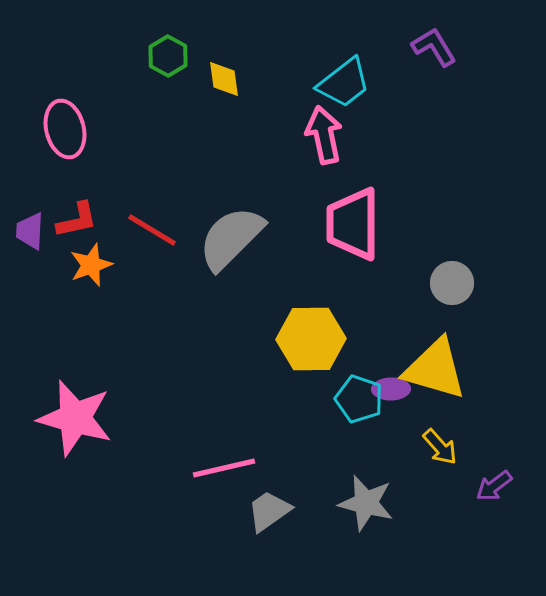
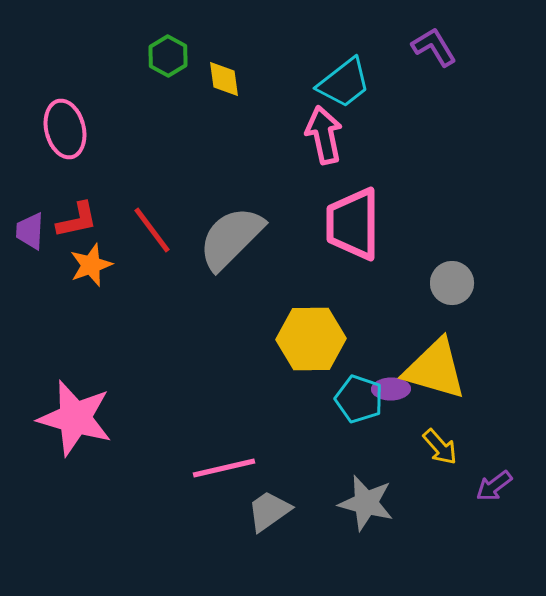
red line: rotated 22 degrees clockwise
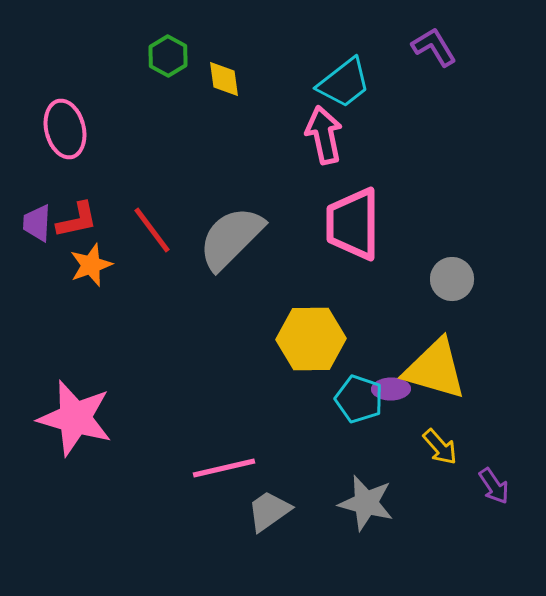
purple trapezoid: moved 7 px right, 8 px up
gray circle: moved 4 px up
purple arrow: rotated 87 degrees counterclockwise
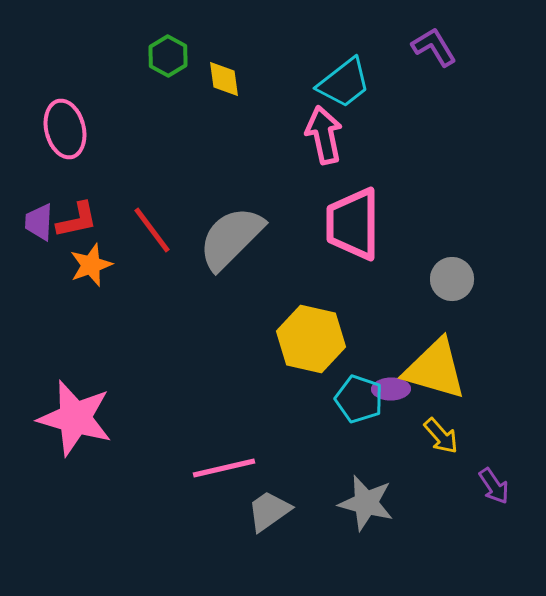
purple trapezoid: moved 2 px right, 1 px up
yellow hexagon: rotated 14 degrees clockwise
yellow arrow: moved 1 px right, 11 px up
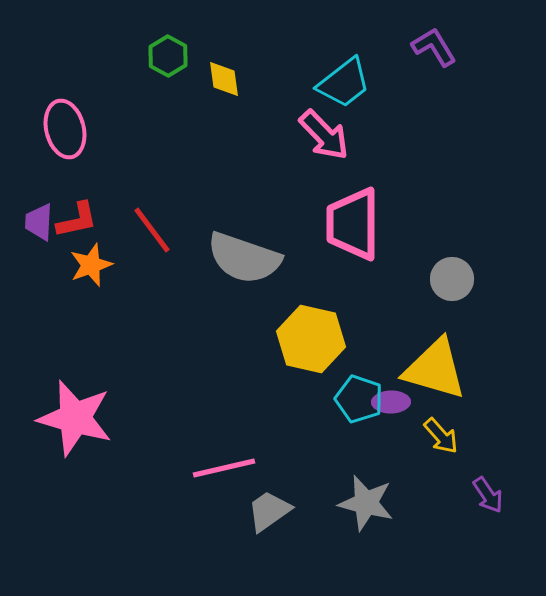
pink arrow: rotated 148 degrees clockwise
gray semicircle: moved 13 px right, 20 px down; rotated 116 degrees counterclockwise
purple ellipse: moved 13 px down
purple arrow: moved 6 px left, 9 px down
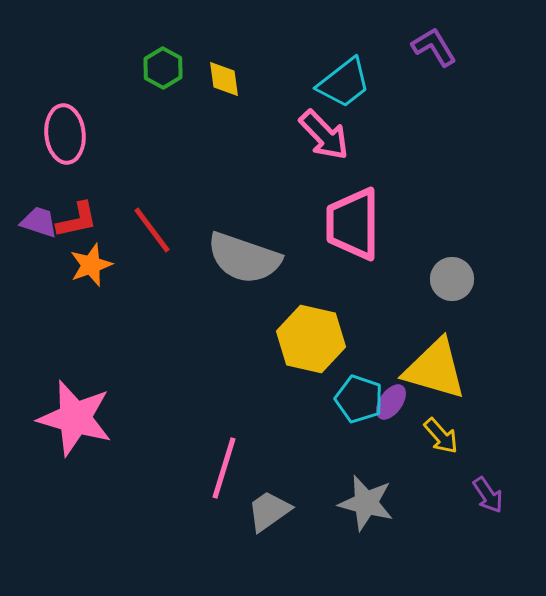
green hexagon: moved 5 px left, 12 px down
pink ellipse: moved 5 px down; rotated 8 degrees clockwise
purple trapezoid: rotated 105 degrees clockwise
purple ellipse: rotated 54 degrees counterclockwise
pink line: rotated 60 degrees counterclockwise
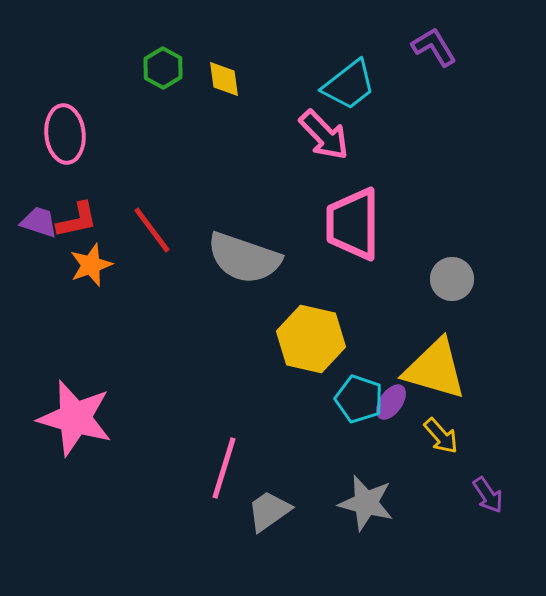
cyan trapezoid: moved 5 px right, 2 px down
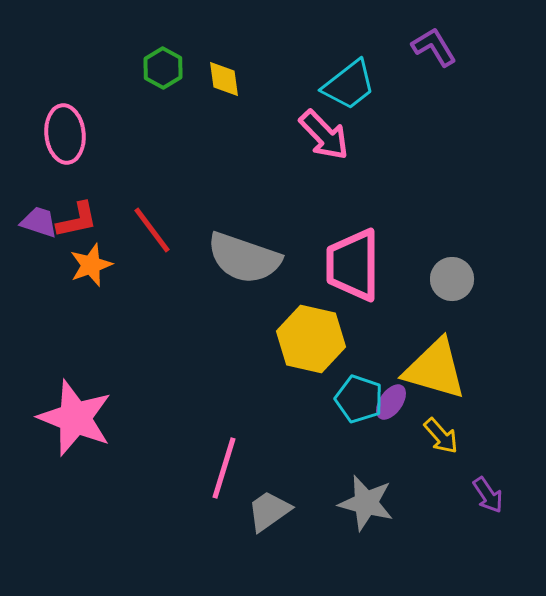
pink trapezoid: moved 41 px down
pink star: rotated 6 degrees clockwise
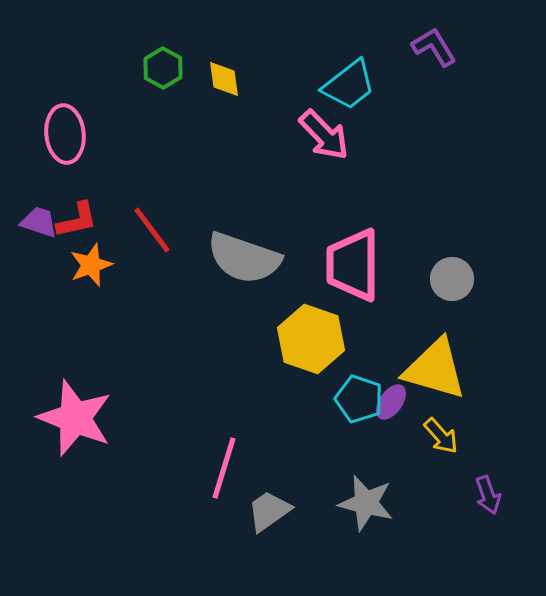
yellow hexagon: rotated 6 degrees clockwise
purple arrow: rotated 15 degrees clockwise
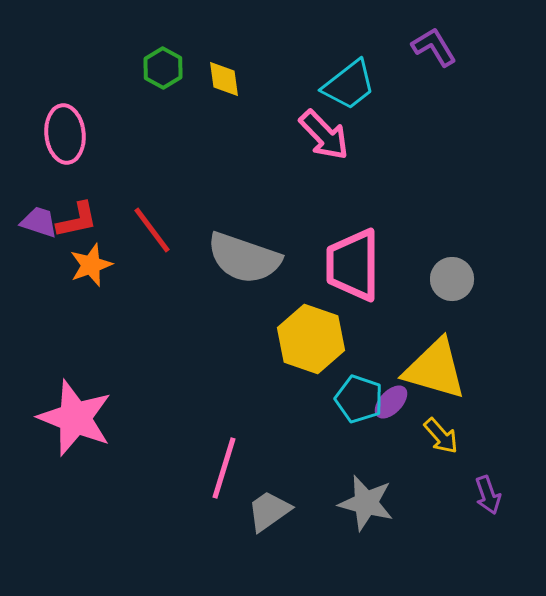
purple ellipse: rotated 9 degrees clockwise
